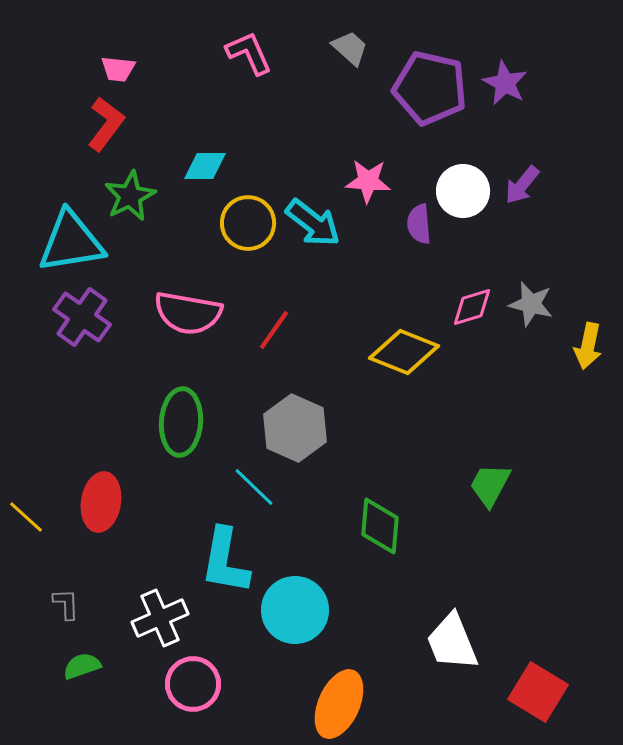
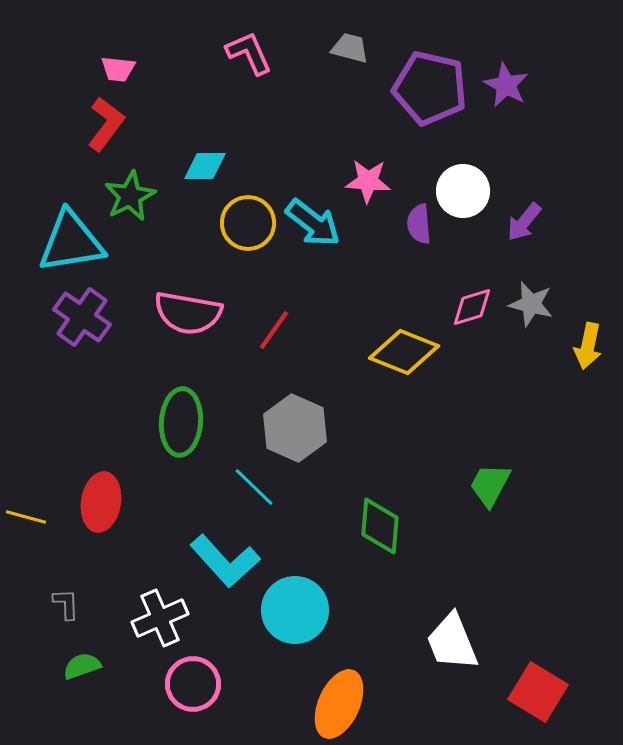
gray trapezoid: rotated 27 degrees counterclockwise
purple star: moved 1 px right, 2 px down
purple arrow: moved 2 px right, 37 px down
yellow line: rotated 27 degrees counterclockwise
cyan L-shape: rotated 52 degrees counterclockwise
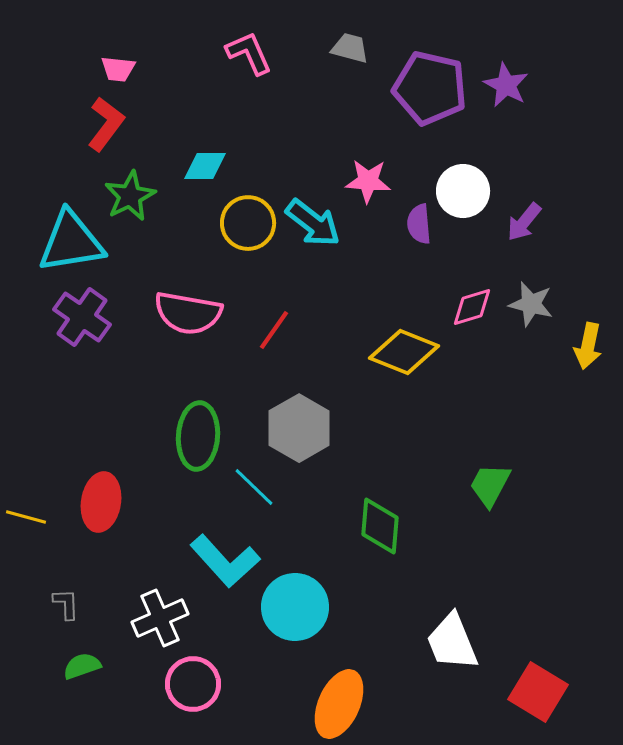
green ellipse: moved 17 px right, 14 px down
gray hexagon: moved 4 px right; rotated 6 degrees clockwise
cyan circle: moved 3 px up
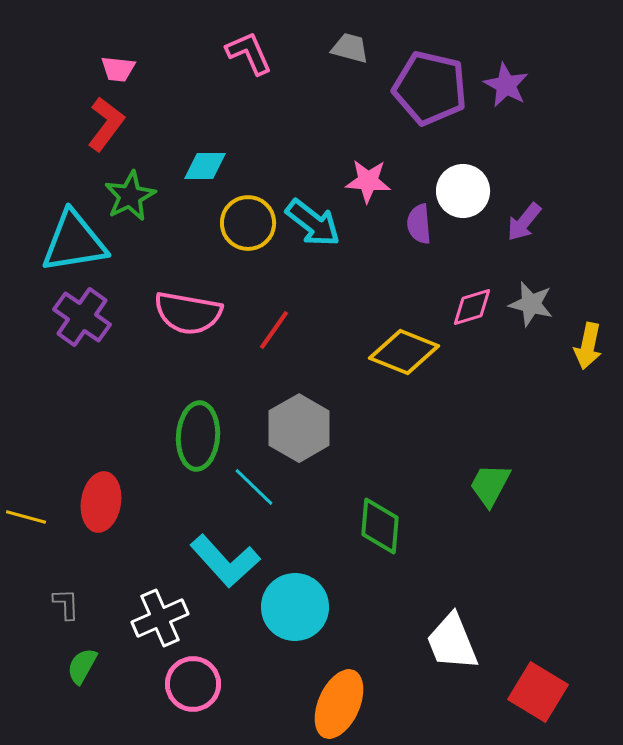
cyan triangle: moved 3 px right
green semicircle: rotated 42 degrees counterclockwise
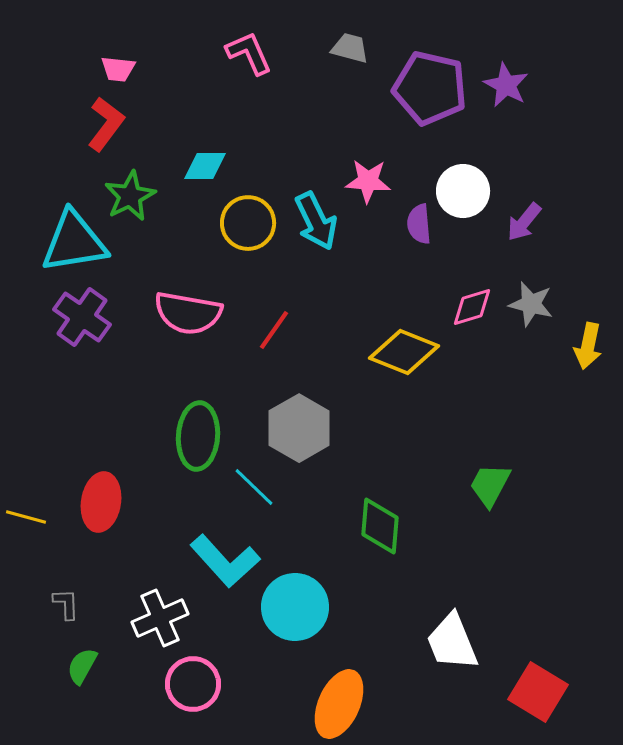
cyan arrow: moved 3 px right, 2 px up; rotated 26 degrees clockwise
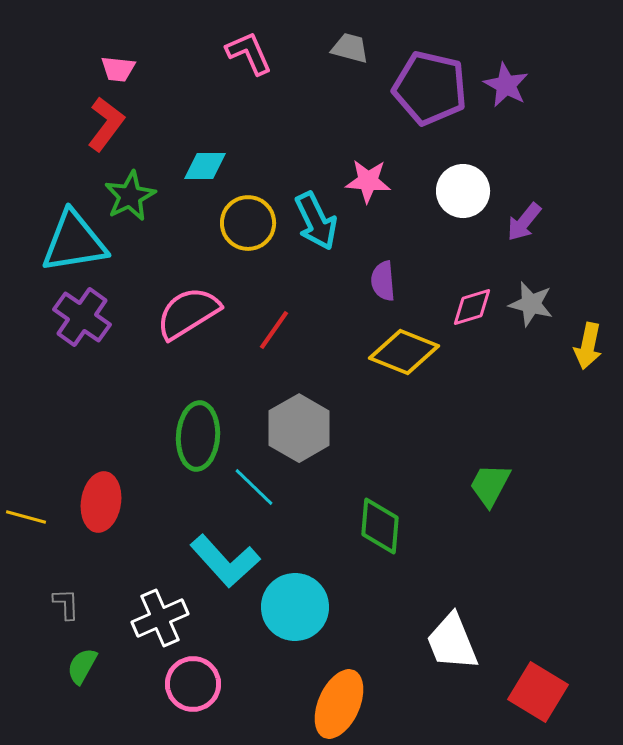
purple semicircle: moved 36 px left, 57 px down
pink semicircle: rotated 138 degrees clockwise
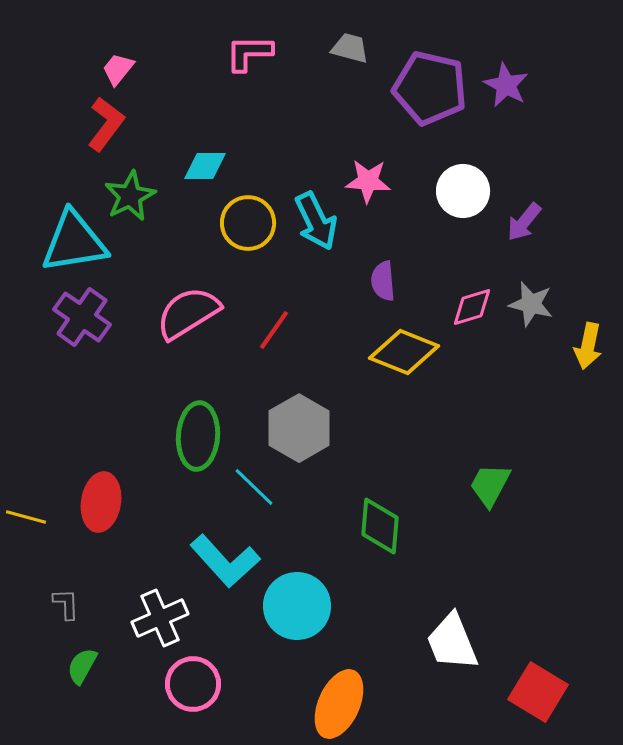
pink L-shape: rotated 66 degrees counterclockwise
pink trapezoid: rotated 123 degrees clockwise
cyan circle: moved 2 px right, 1 px up
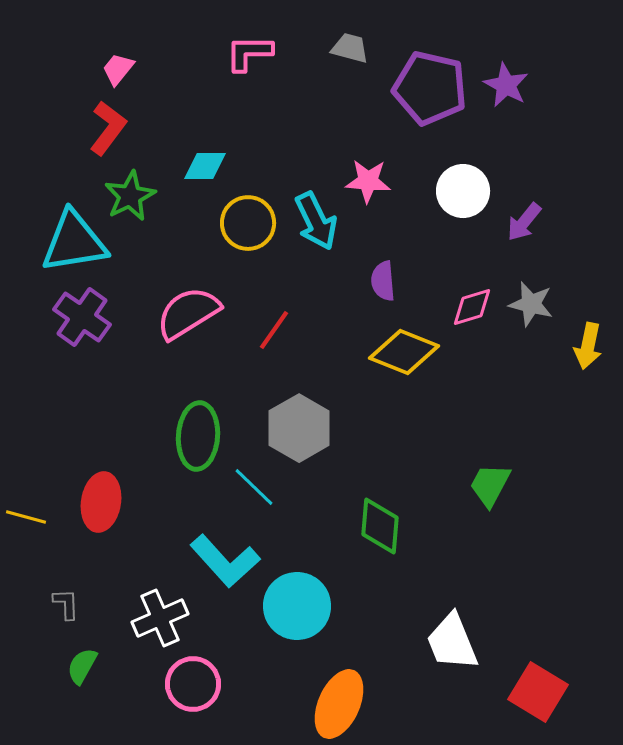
red L-shape: moved 2 px right, 4 px down
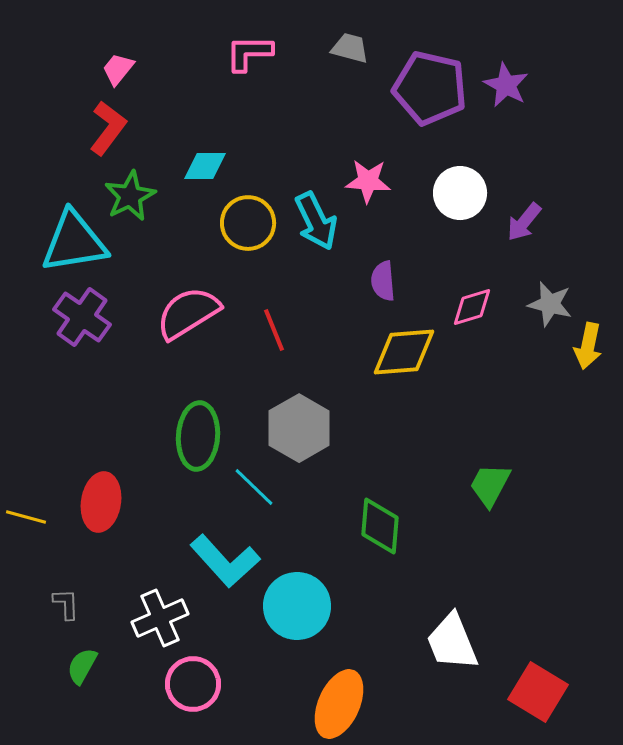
white circle: moved 3 px left, 2 px down
gray star: moved 19 px right
red line: rotated 57 degrees counterclockwise
yellow diamond: rotated 26 degrees counterclockwise
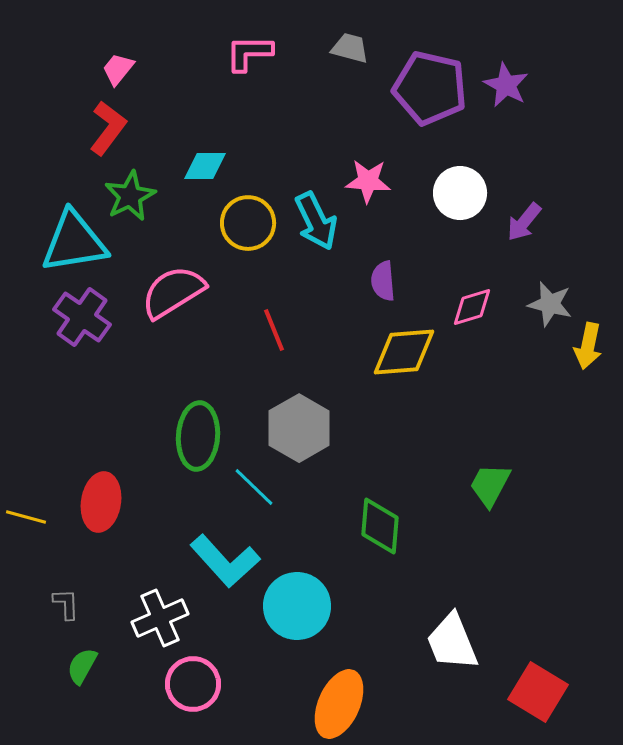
pink semicircle: moved 15 px left, 21 px up
